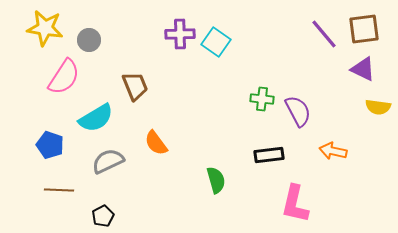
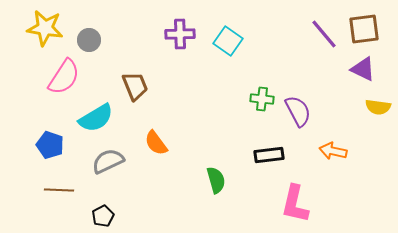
cyan square: moved 12 px right, 1 px up
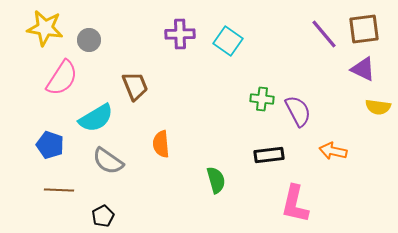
pink semicircle: moved 2 px left, 1 px down
orange semicircle: moved 5 px right, 1 px down; rotated 32 degrees clockwise
gray semicircle: rotated 120 degrees counterclockwise
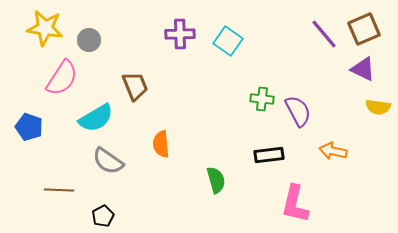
brown square: rotated 16 degrees counterclockwise
blue pentagon: moved 21 px left, 18 px up
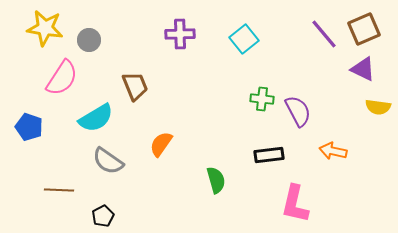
cyan square: moved 16 px right, 2 px up; rotated 16 degrees clockwise
orange semicircle: rotated 40 degrees clockwise
